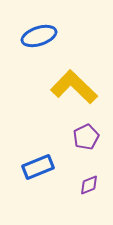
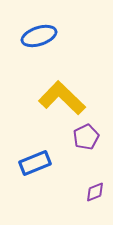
yellow L-shape: moved 12 px left, 11 px down
blue rectangle: moved 3 px left, 4 px up
purple diamond: moved 6 px right, 7 px down
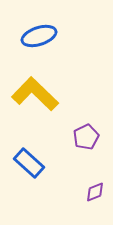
yellow L-shape: moved 27 px left, 4 px up
blue rectangle: moved 6 px left; rotated 64 degrees clockwise
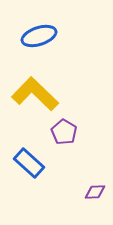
purple pentagon: moved 22 px left, 5 px up; rotated 15 degrees counterclockwise
purple diamond: rotated 20 degrees clockwise
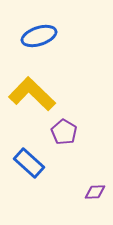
yellow L-shape: moved 3 px left
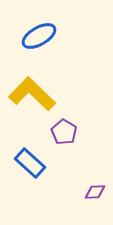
blue ellipse: rotated 12 degrees counterclockwise
blue rectangle: moved 1 px right
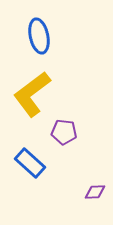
blue ellipse: rotated 72 degrees counterclockwise
yellow L-shape: rotated 81 degrees counterclockwise
purple pentagon: rotated 25 degrees counterclockwise
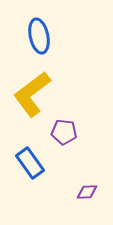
blue rectangle: rotated 12 degrees clockwise
purple diamond: moved 8 px left
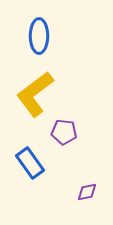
blue ellipse: rotated 12 degrees clockwise
yellow L-shape: moved 3 px right
purple diamond: rotated 10 degrees counterclockwise
